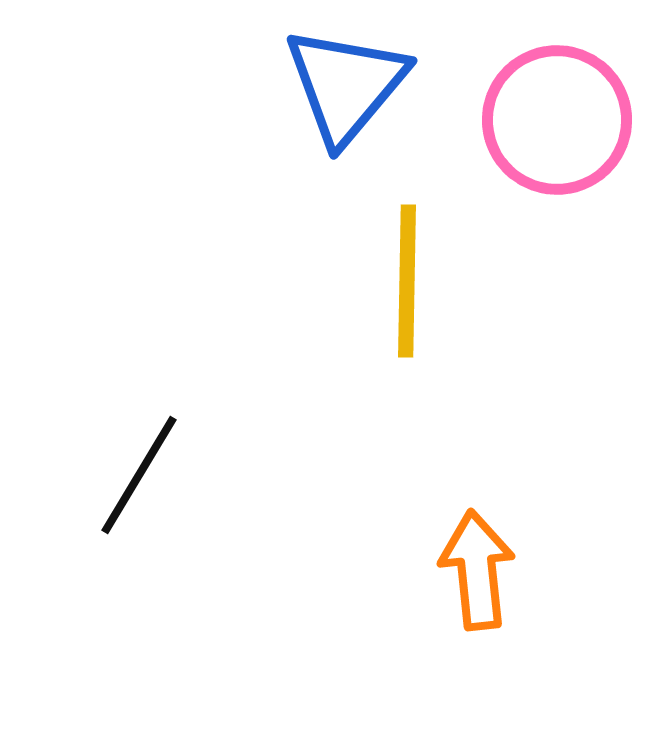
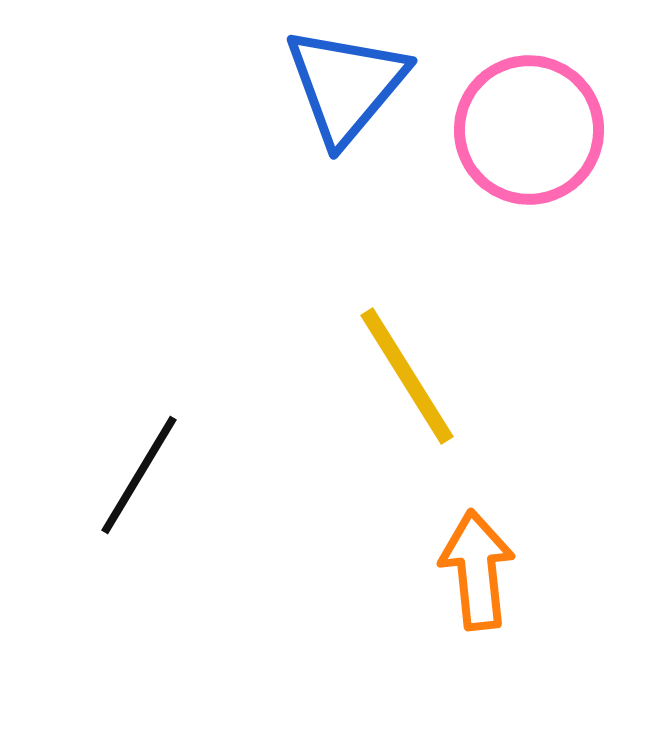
pink circle: moved 28 px left, 10 px down
yellow line: moved 95 px down; rotated 33 degrees counterclockwise
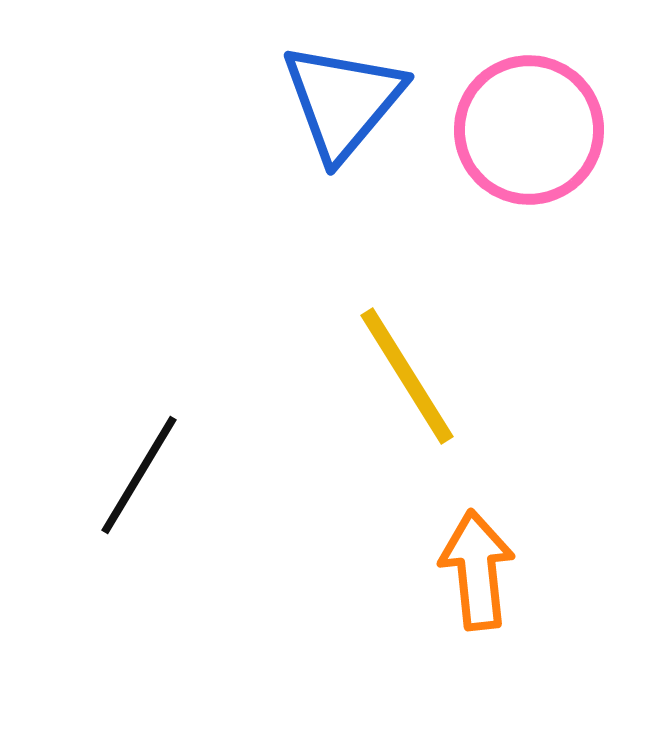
blue triangle: moved 3 px left, 16 px down
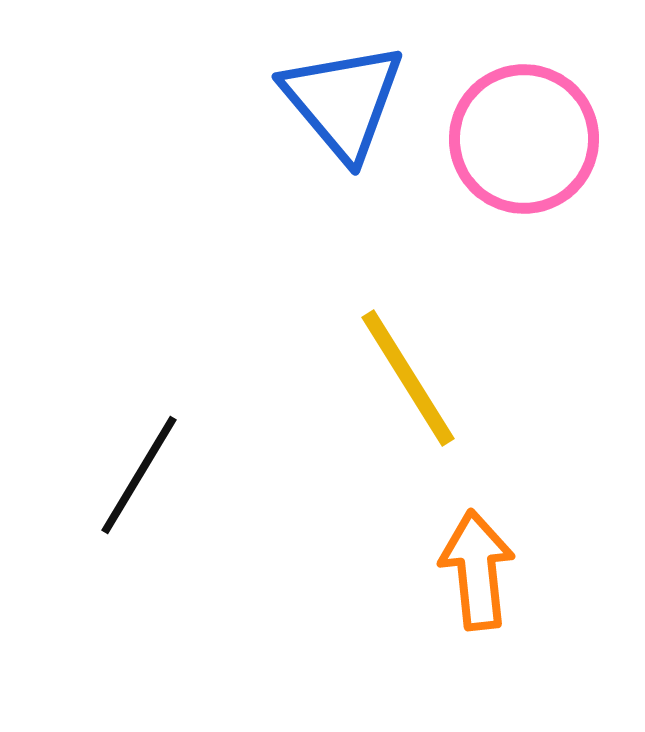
blue triangle: rotated 20 degrees counterclockwise
pink circle: moved 5 px left, 9 px down
yellow line: moved 1 px right, 2 px down
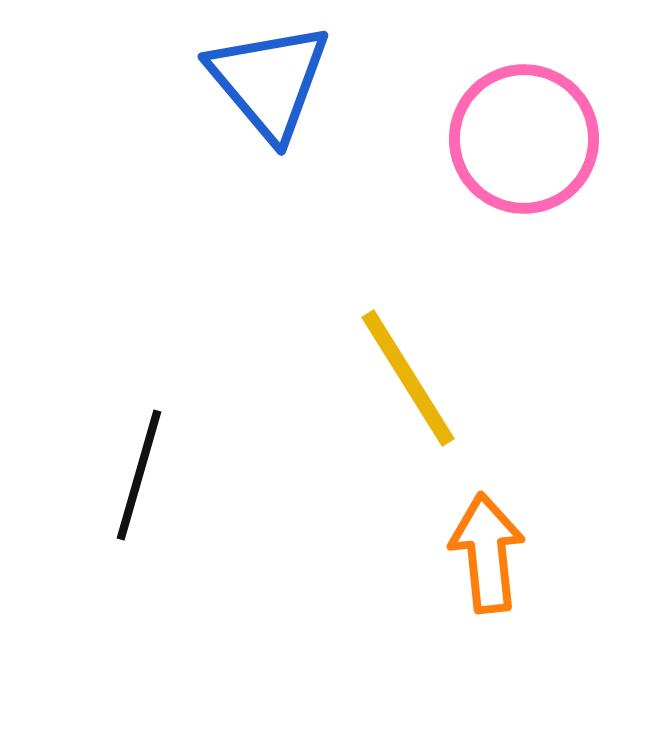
blue triangle: moved 74 px left, 20 px up
black line: rotated 15 degrees counterclockwise
orange arrow: moved 10 px right, 17 px up
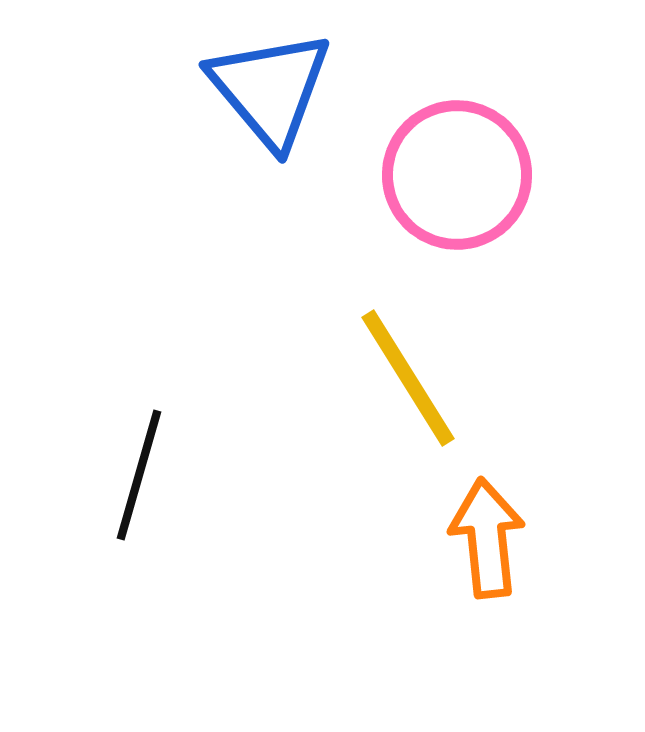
blue triangle: moved 1 px right, 8 px down
pink circle: moved 67 px left, 36 px down
orange arrow: moved 15 px up
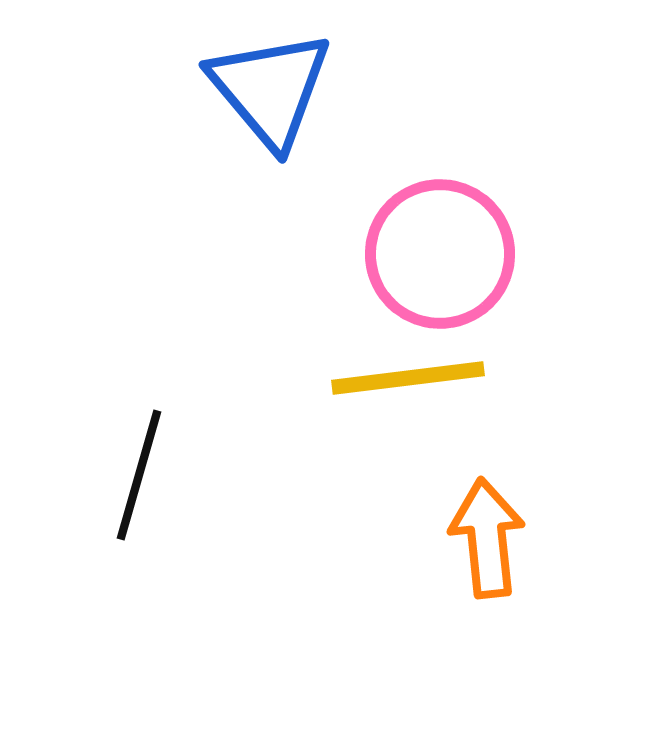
pink circle: moved 17 px left, 79 px down
yellow line: rotated 65 degrees counterclockwise
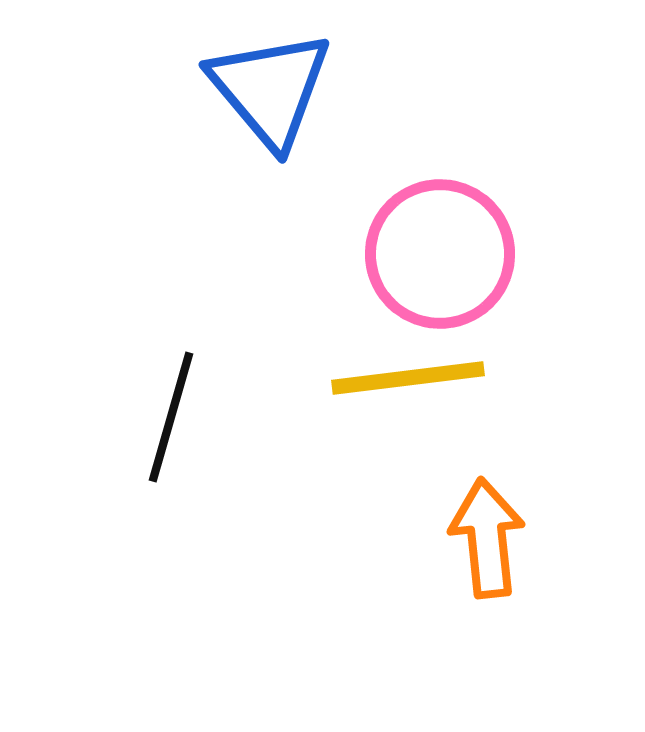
black line: moved 32 px right, 58 px up
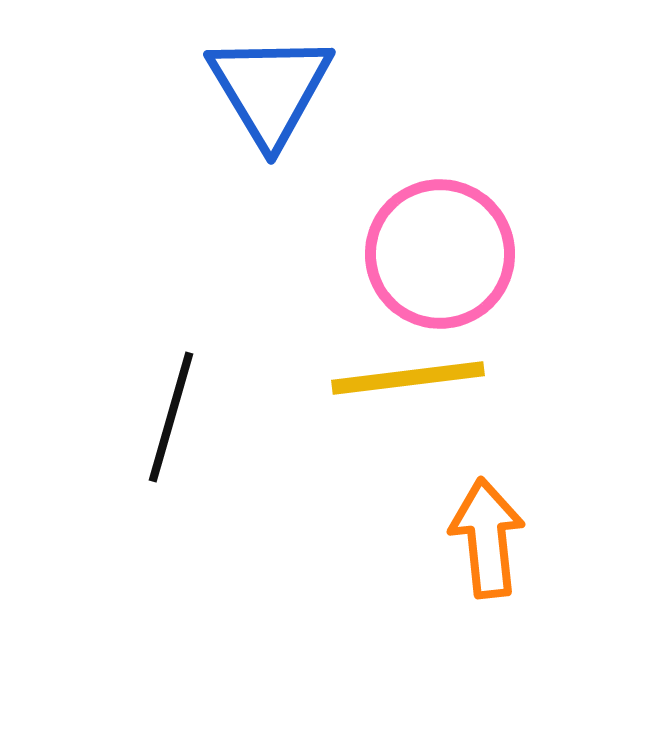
blue triangle: rotated 9 degrees clockwise
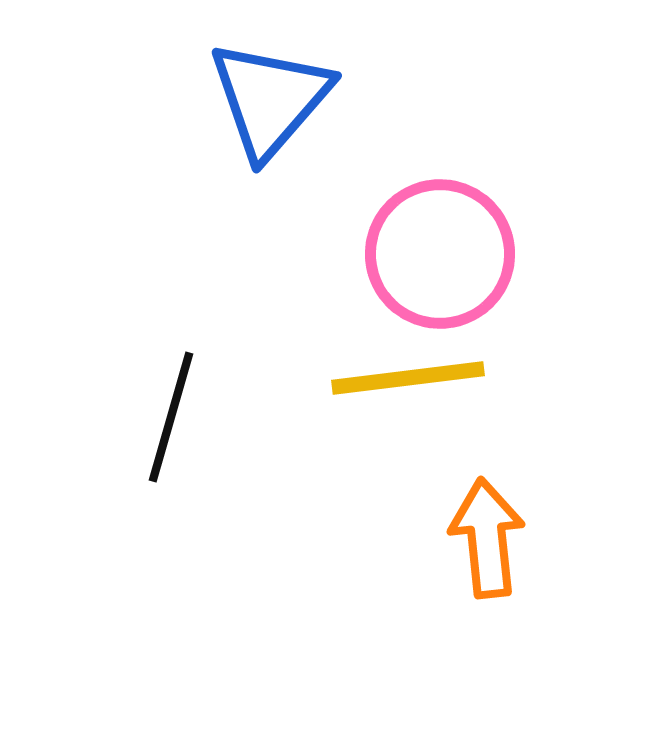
blue triangle: moved 10 px down; rotated 12 degrees clockwise
